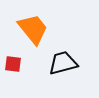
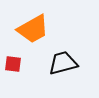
orange trapezoid: rotated 100 degrees clockwise
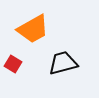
red square: rotated 24 degrees clockwise
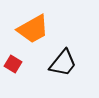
black trapezoid: rotated 144 degrees clockwise
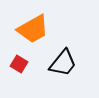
red square: moved 6 px right
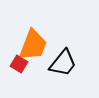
orange trapezoid: moved 16 px down; rotated 40 degrees counterclockwise
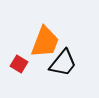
orange trapezoid: moved 12 px right, 3 px up
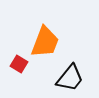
black trapezoid: moved 7 px right, 15 px down
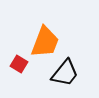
black trapezoid: moved 5 px left, 5 px up
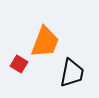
black trapezoid: moved 7 px right; rotated 28 degrees counterclockwise
